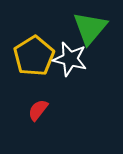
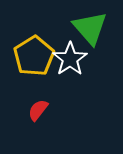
green triangle: rotated 21 degrees counterclockwise
white star: rotated 24 degrees clockwise
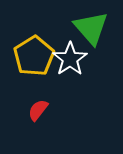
green triangle: moved 1 px right
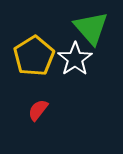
white star: moved 5 px right
